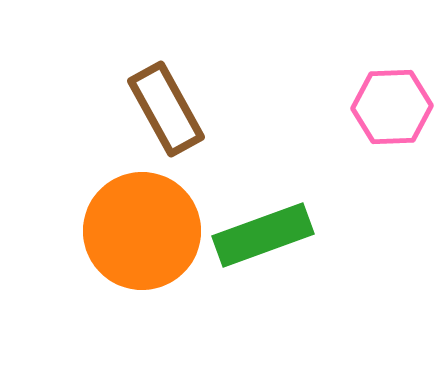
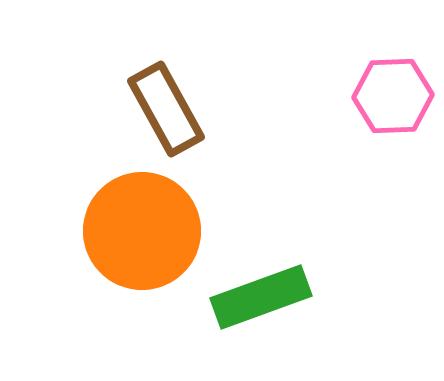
pink hexagon: moved 1 px right, 11 px up
green rectangle: moved 2 px left, 62 px down
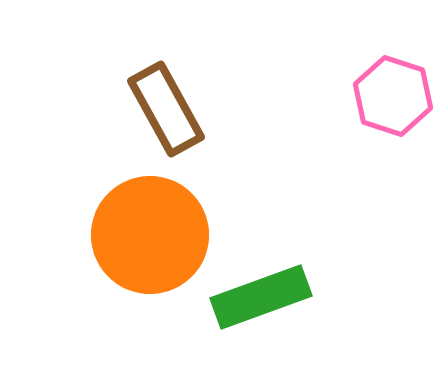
pink hexagon: rotated 20 degrees clockwise
orange circle: moved 8 px right, 4 px down
